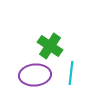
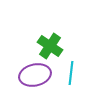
purple ellipse: rotated 8 degrees counterclockwise
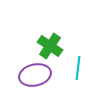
cyan line: moved 7 px right, 5 px up
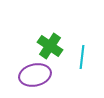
cyan line: moved 4 px right, 11 px up
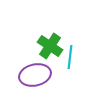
cyan line: moved 12 px left
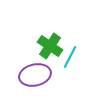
cyan line: rotated 20 degrees clockwise
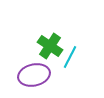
purple ellipse: moved 1 px left
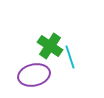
cyan line: rotated 45 degrees counterclockwise
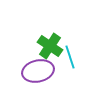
purple ellipse: moved 4 px right, 4 px up
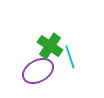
purple ellipse: rotated 16 degrees counterclockwise
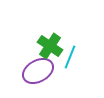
cyan line: rotated 40 degrees clockwise
